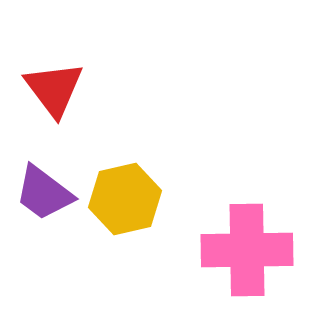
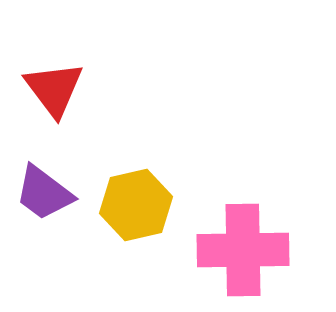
yellow hexagon: moved 11 px right, 6 px down
pink cross: moved 4 px left
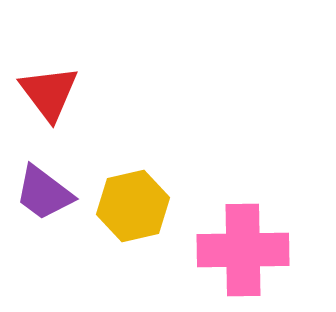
red triangle: moved 5 px left, 4 px down
yellow hexagon: moved 3 px left, 1 px down
